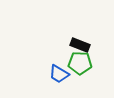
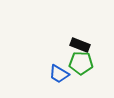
green pentagon: moved 1 px right
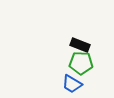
blue trapezoid: moved 13 px right, 10 px down
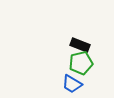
green pentagon: rotated 15 degrees counterclockwise
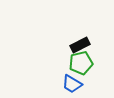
black rectangle: rotated 48 degrees counterclockwise
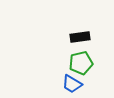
black rectangle: moved 8 px up; rotated 18 degrees clockwise
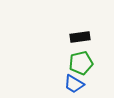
blue trapezoid: moved 2 px right
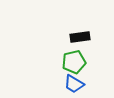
green pentagon: moved 7 px left, 1 px up
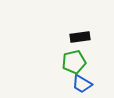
blue trapezoid: moved 8 px right
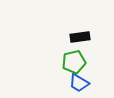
blue trapezoid: moved 3 px left, 1 px up
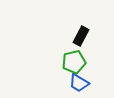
black rectangle: moved 1 px right, 1 px up; rotated 54 degrees counterclockwise
